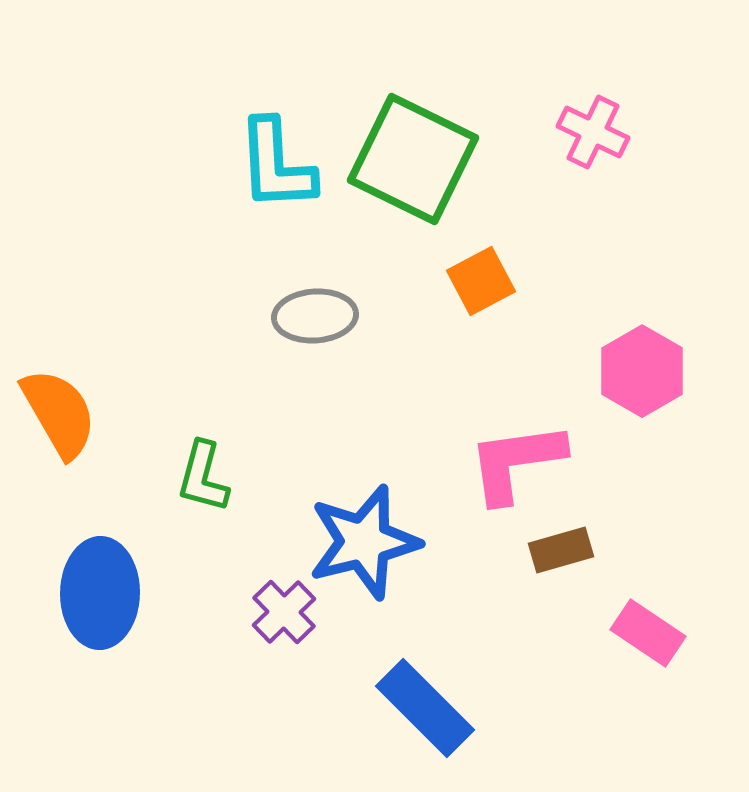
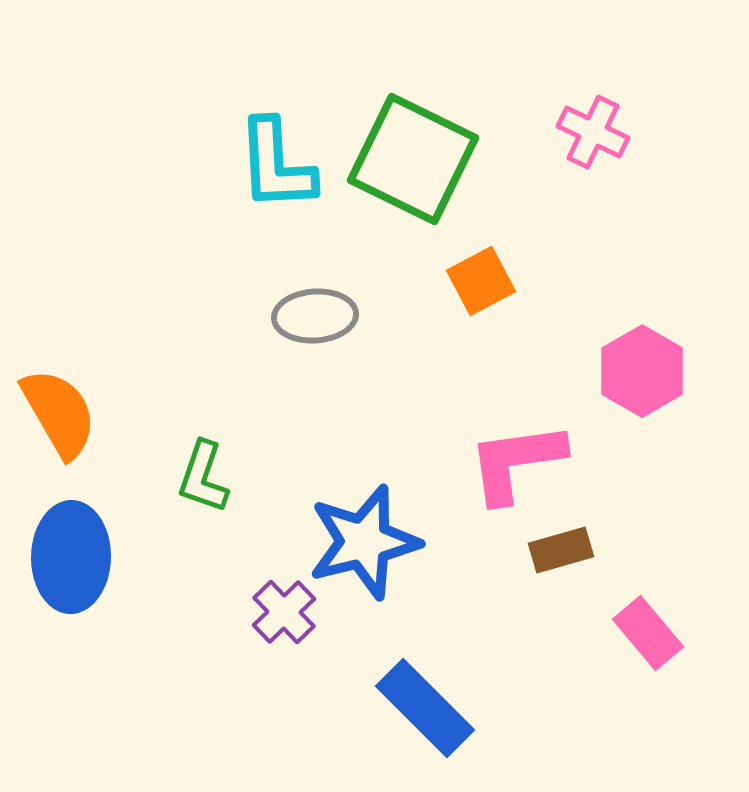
green L-shape: rotated 4 degrees clockwise
blue ellipse: moved 29 px left, 36 px up
pink rectangle: rotated 16 degrees clockwise
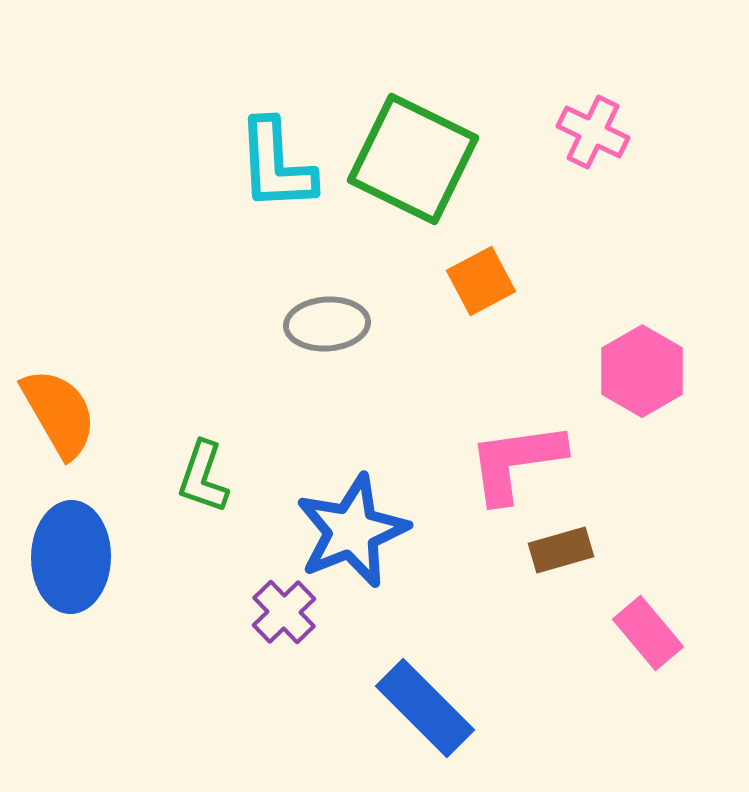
gray ellipse: moved 12 px right, 8 px down
blue star: moved 12 px left, 11 px up; rotated 8 degrees counterclockwise
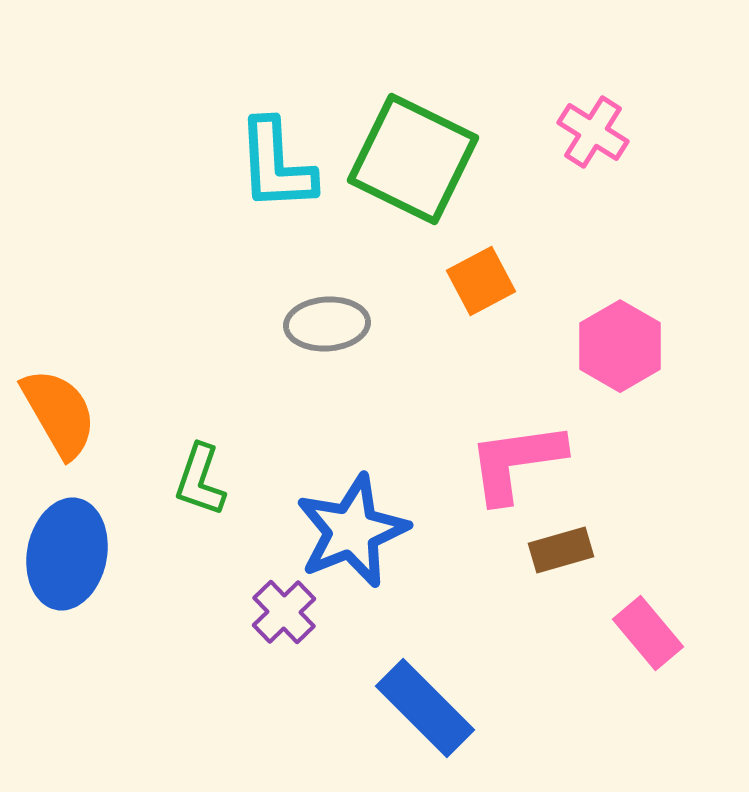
pink cross: rotated 6 degrees clockwise
pink hexagon: moved 22 px left, 25 px up
green L-shape: moved 3 px left, 3 px down
blue ellipse: moved 4 px left, 3 px up; rotated 10 degrees clockwise
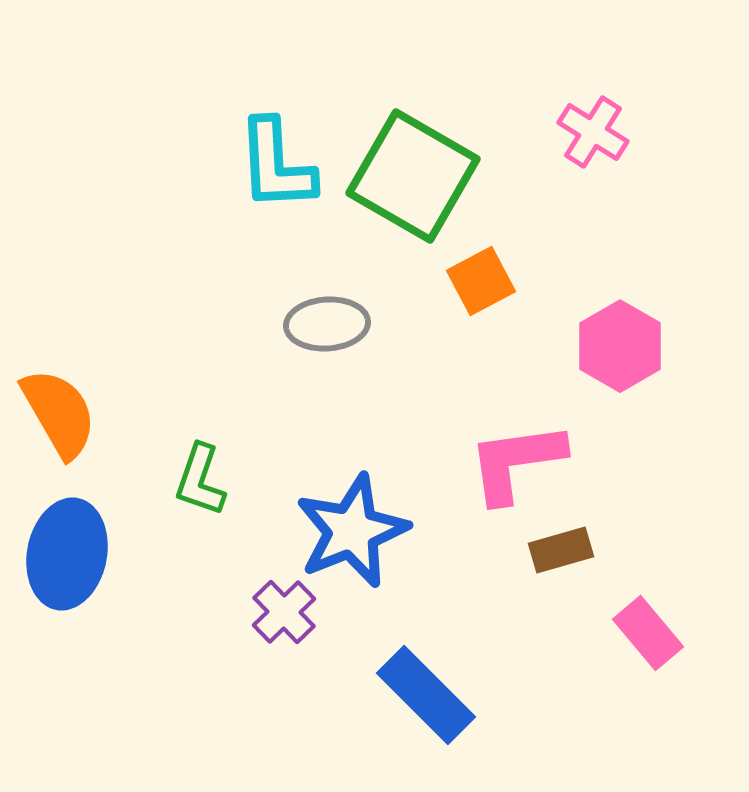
green square: moved 17 px down; rotated 4 degrees clockwise
blue rectangle: moved 1 px right, 13 px up
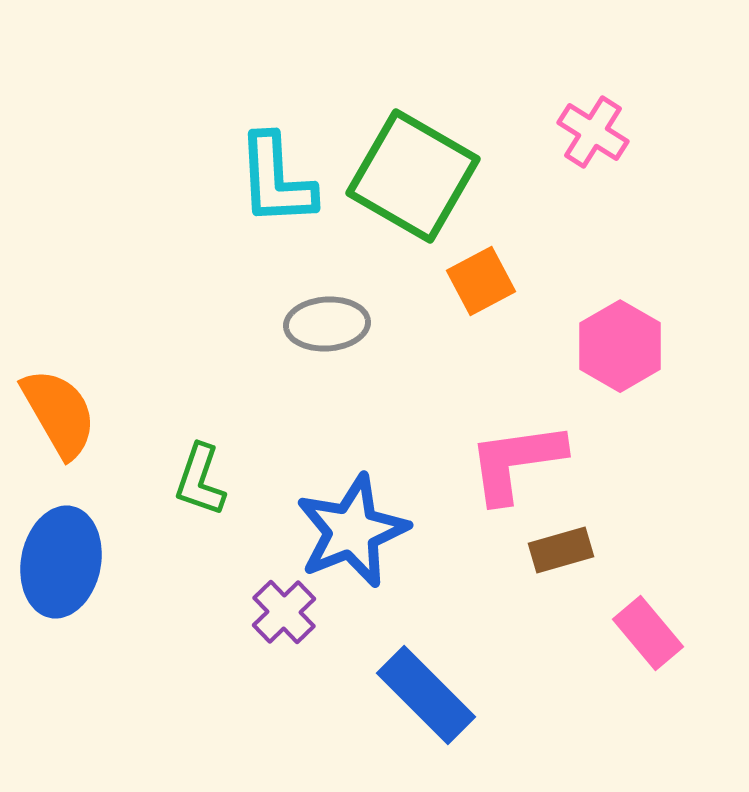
cyan L-shape: moved 15 px down
blue ellipse: moved 6 px left, 8 px down
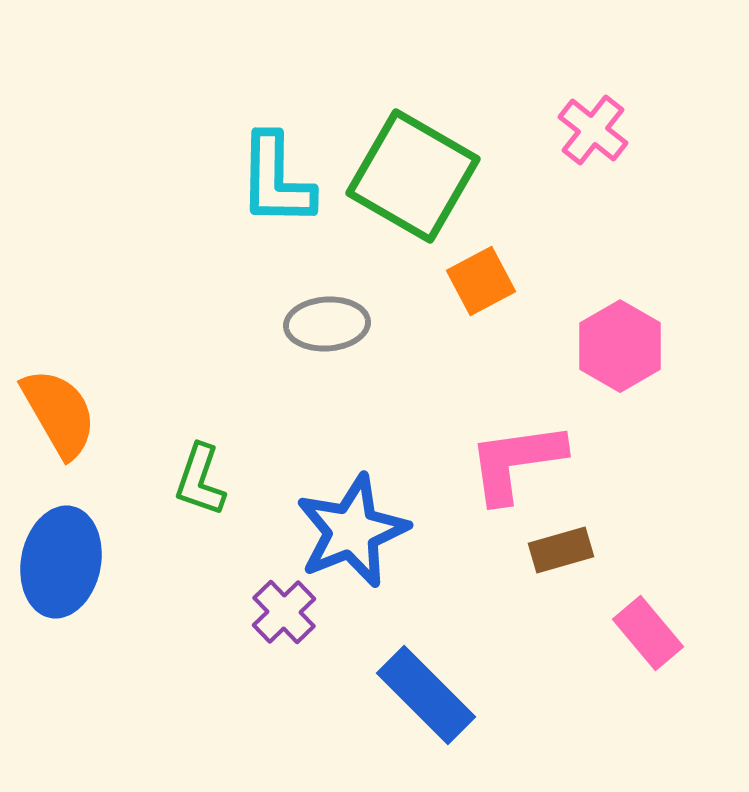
pink cross: moved 2 px up; rotated 6 degrees clockwise
cyan L-shape: rotated 4 degrees clockwise
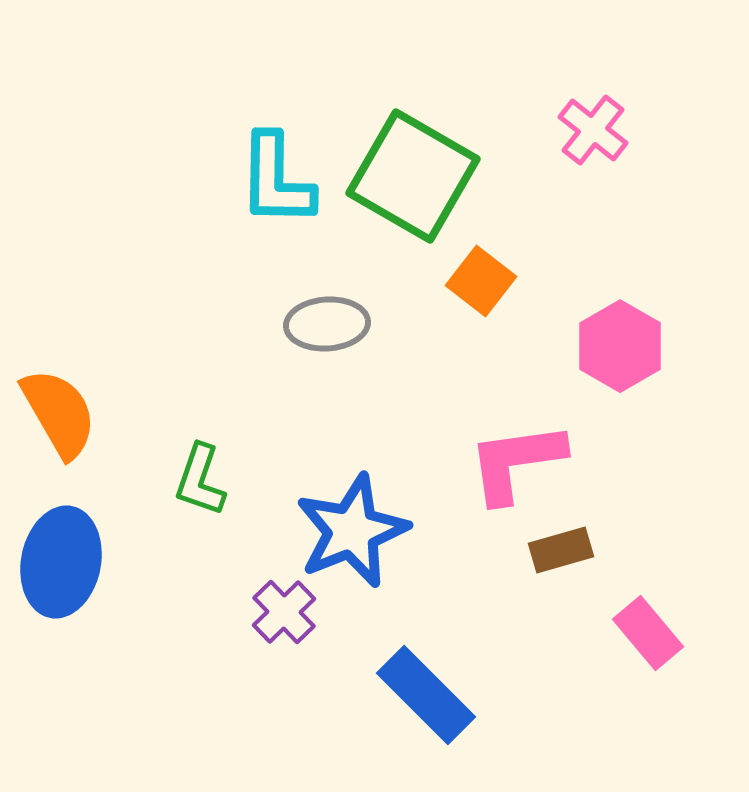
orange square: rotated 24 degrees counterclockwise
